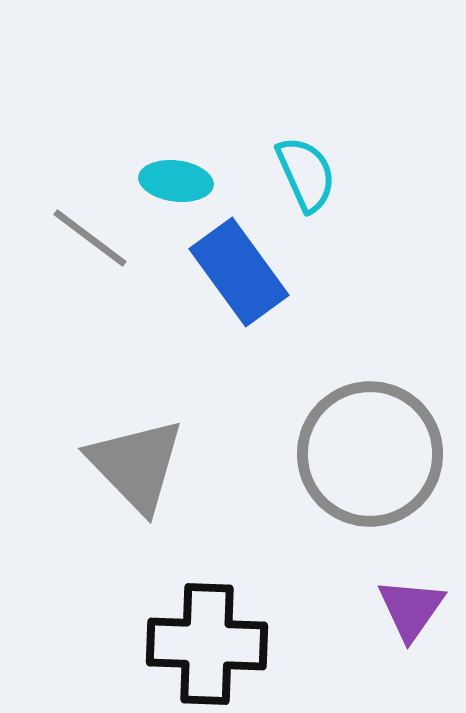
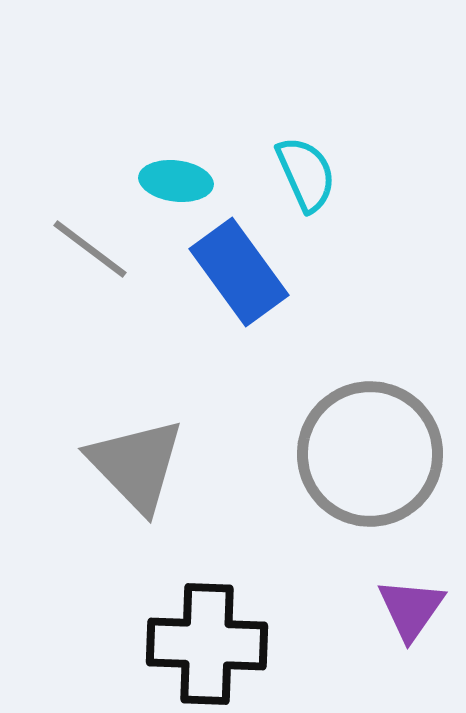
gray line: moved 11 px down
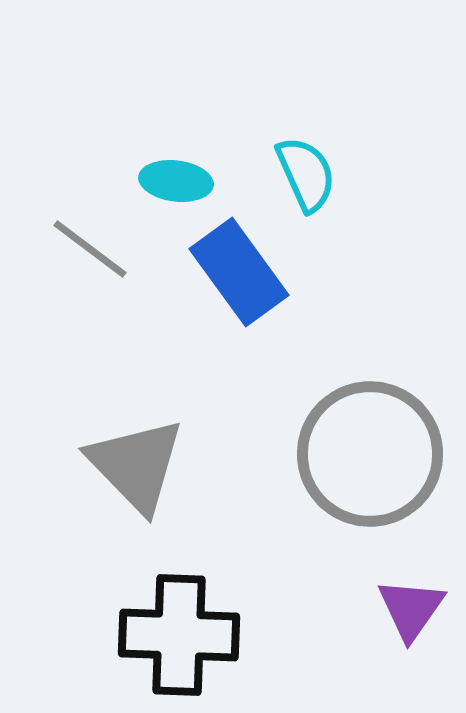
black cross: moved 28 px left, 9 px up
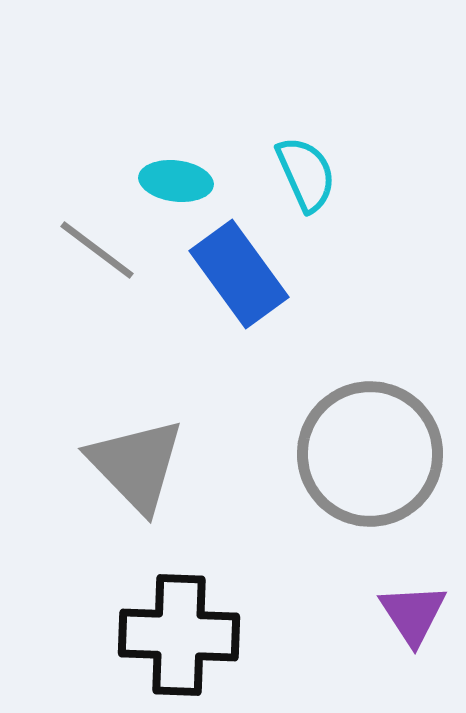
gray line: moved 7 px right, 1 px down
blue rectangle: moved 2 px down
purple triangle: moved 2 px right, 5 px down; rotated 8 degrees counterclockwise
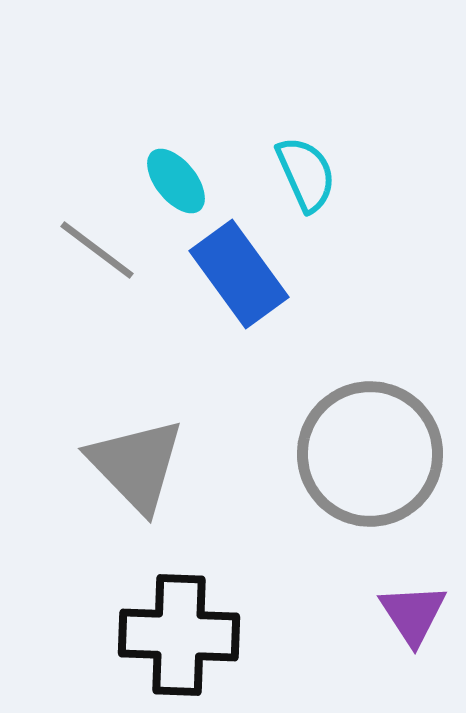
cyan ellipse: rotated 44 degrees clockwise
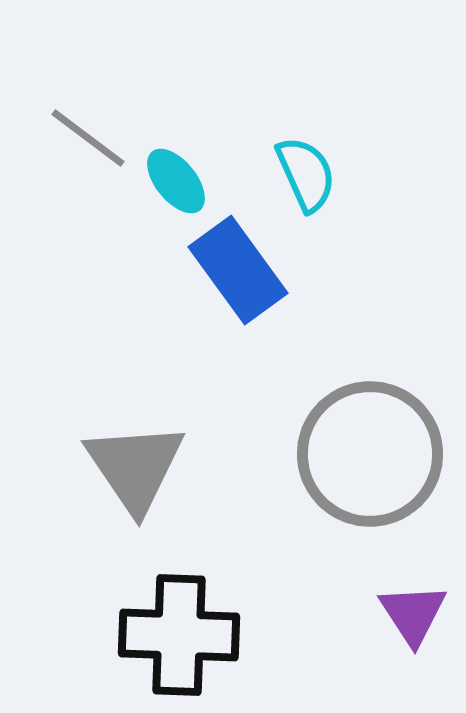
gray line: moved 9 px left, 112 px up
blue rectangle: moved 1 px left, 4 px up
gray triangle: moved 1 px left, 2 px down; rotated 10 degrees clockwise
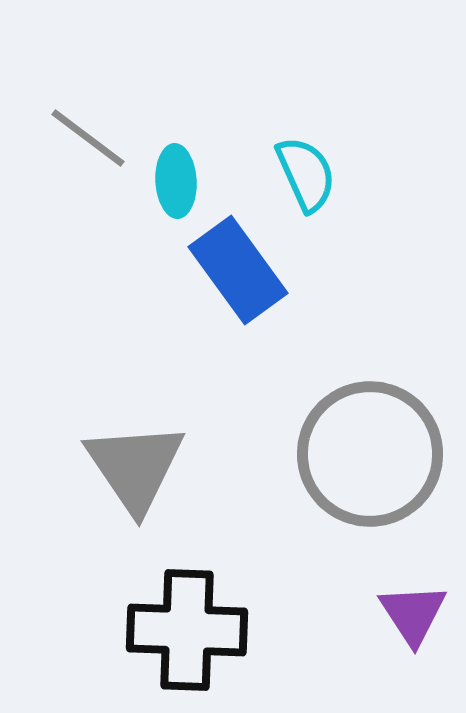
cyan ellipse: rotated 36 degrees clockwise
black cross: moved 8 px right, 5 px up
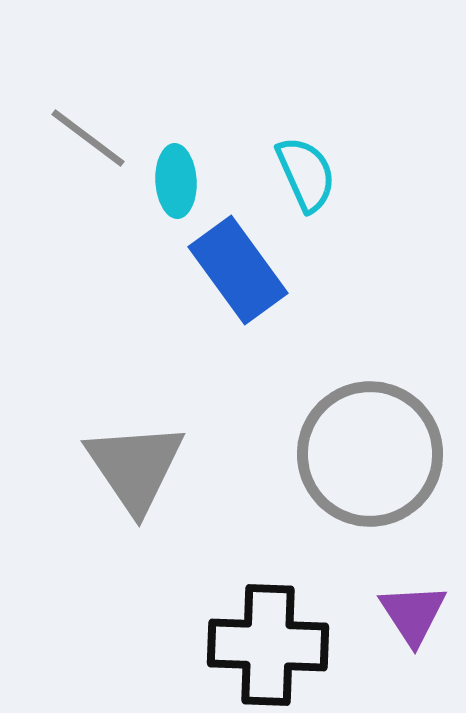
black cross: moved 81 px right, 15 px down
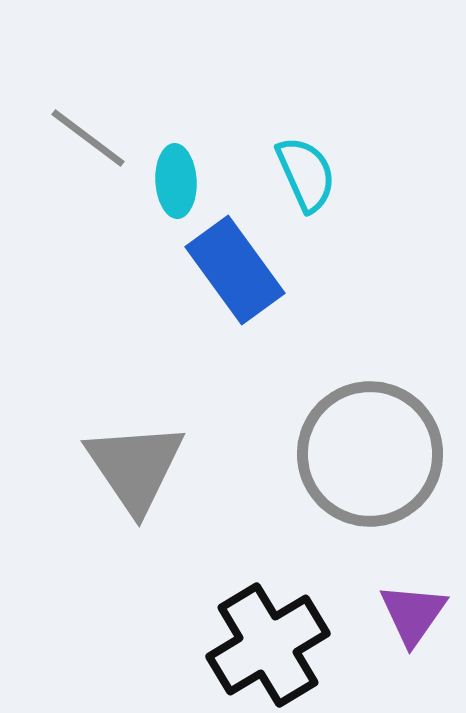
blue rectangle: moved 3 px left
purple triangle: rotated 8 degrees clockwise
black cross: rotated 33 degrees counterclockwise
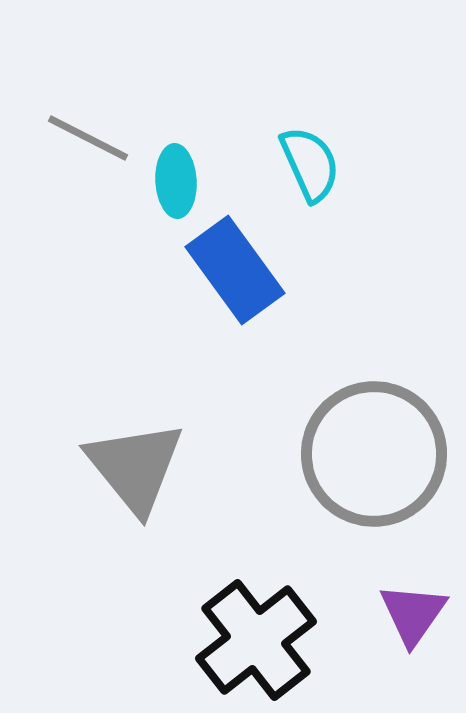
gray line: rotated 10 degrees counterclockwise
cyan semicircle: moved 4 px right, 10 px up
gray circle: moved 4 px right
gray triangle: rotated 5 degrees counterclockwise
black cross: moved 12 px left, 5 px up; rotated 7 degrees counterclockwise
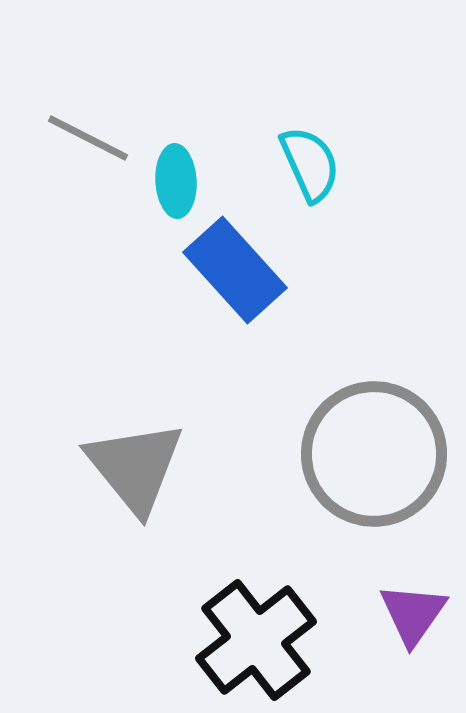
blue rectangle: rotated 6 degrees counterclockwise
